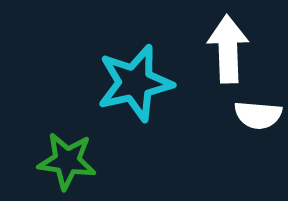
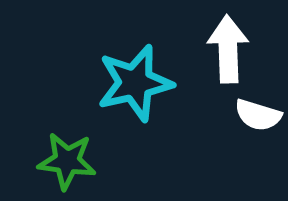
white semicircle: rotated 12 degrees clockwise
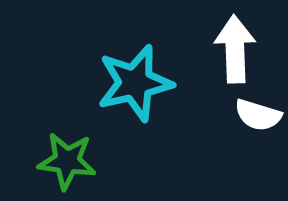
white arrow: moved 7 px right
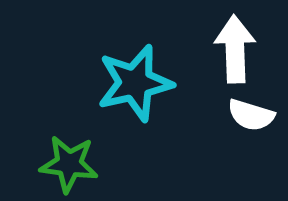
white semicircle: moved 7 px left
green star: moved 2 px right, 3 px down
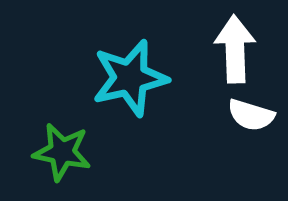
cyan star: moved 5 px left, 5 px up
green star: moved 7 px left, 12 px up; rotated 4 degrees clockwise
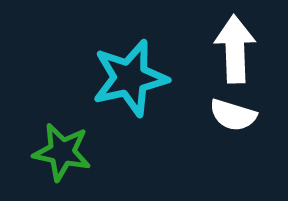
white semicircle: moved 18 px left
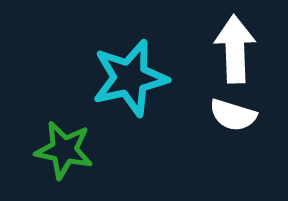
green star: moved 2 px right, 2 px up
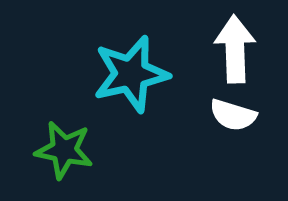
cyan star: moved 1 px right, 4 px up
